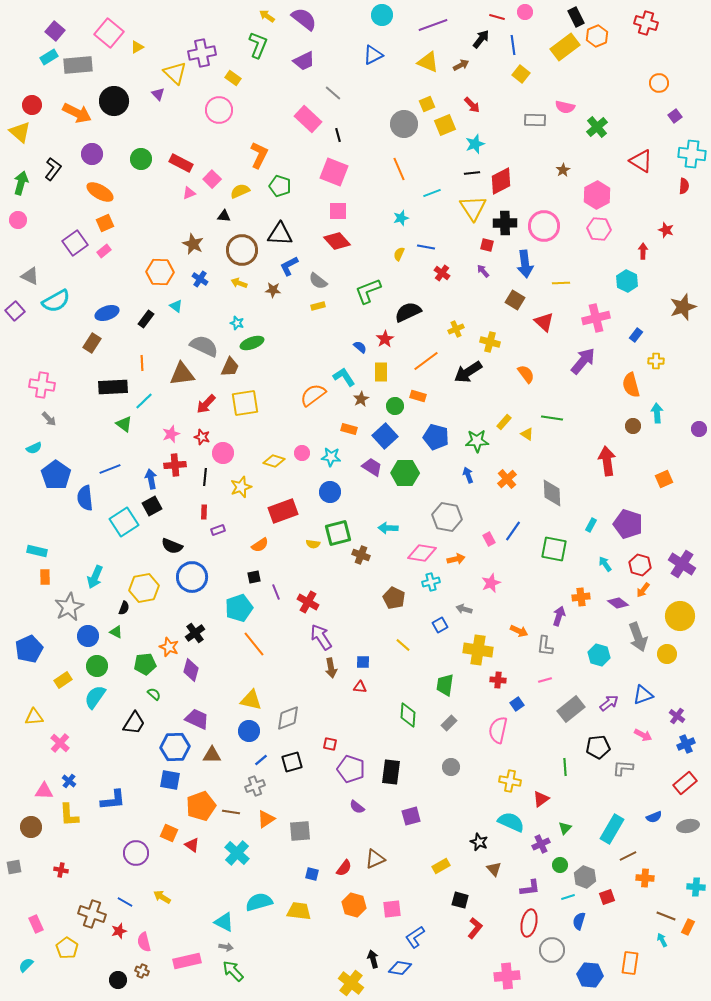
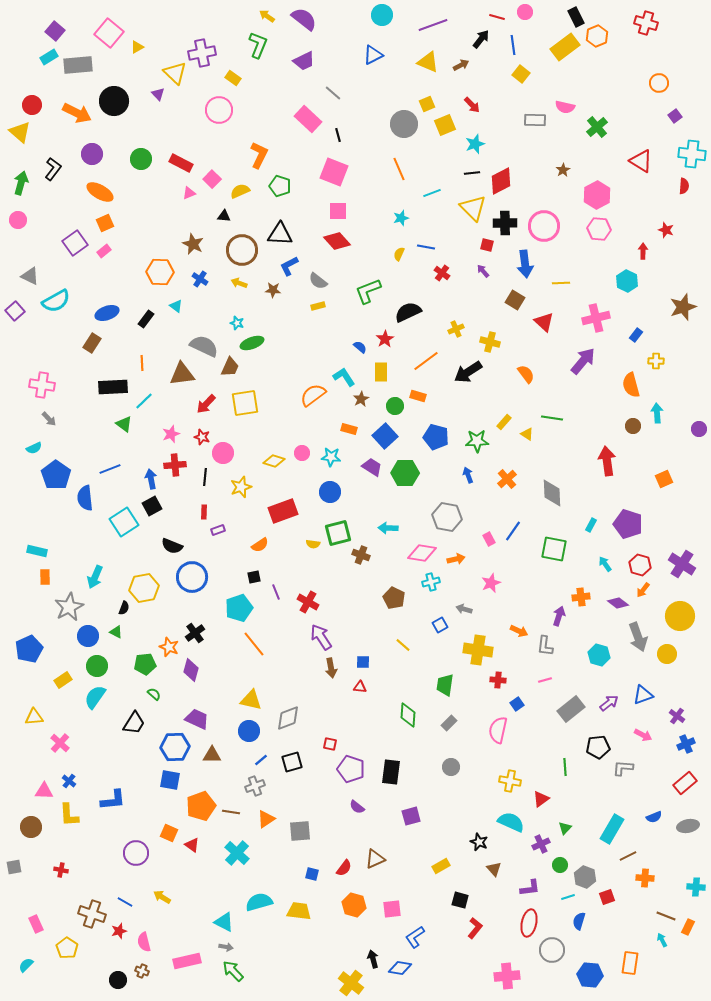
yellow triangle at (473, 208): rotated 12 degrees counterclockwise
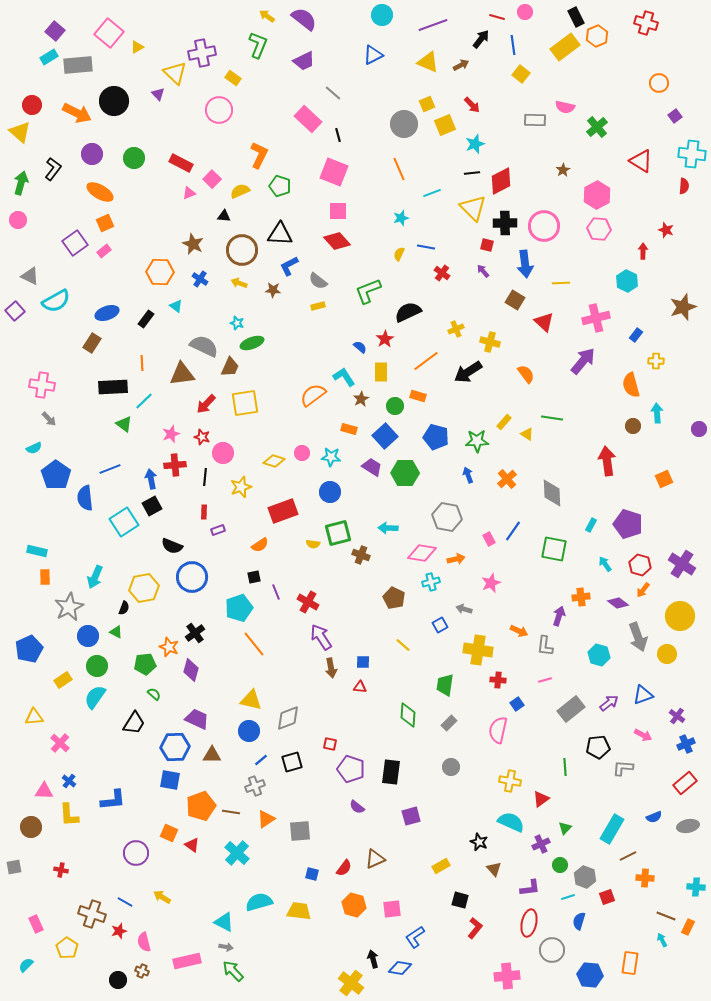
green circle at (141, 159): moved 7 px left, 1 px up
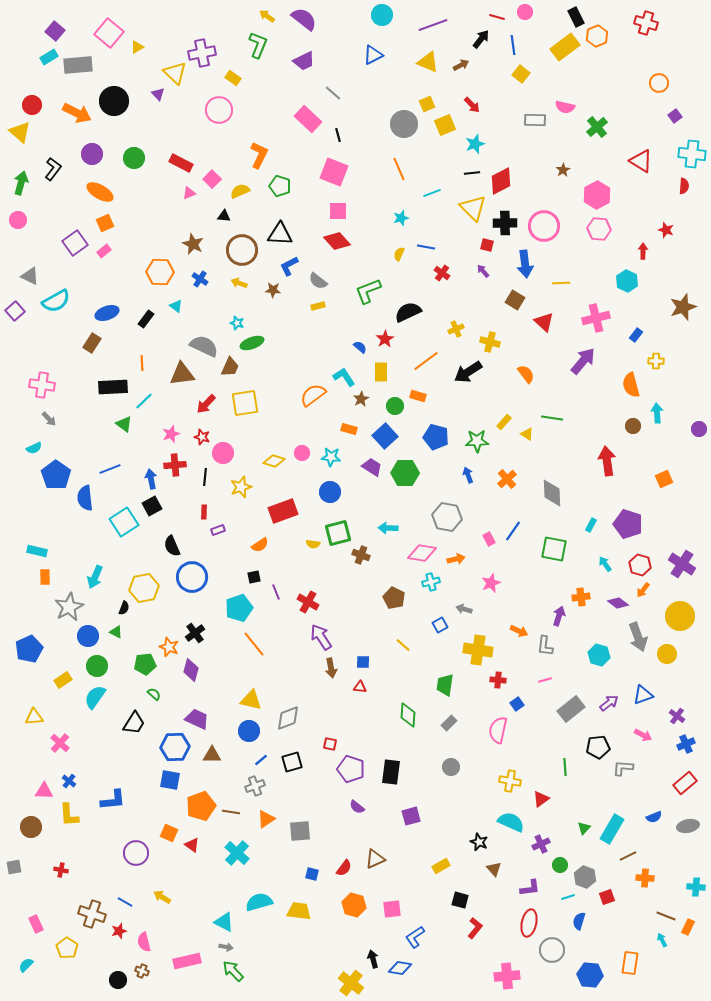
black semicircle at (172, 546): rotated 45 degrees clockwise
green triangle at (565, 828): moved 19 px right
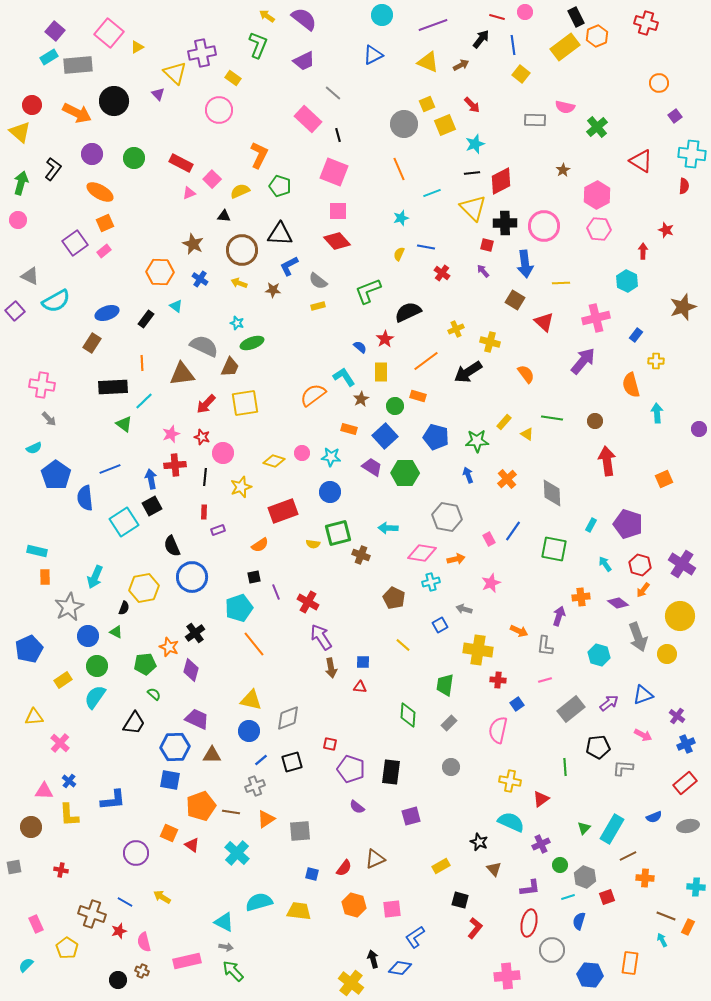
brown circle at (633, 426): moved 38 px left, 5 px up
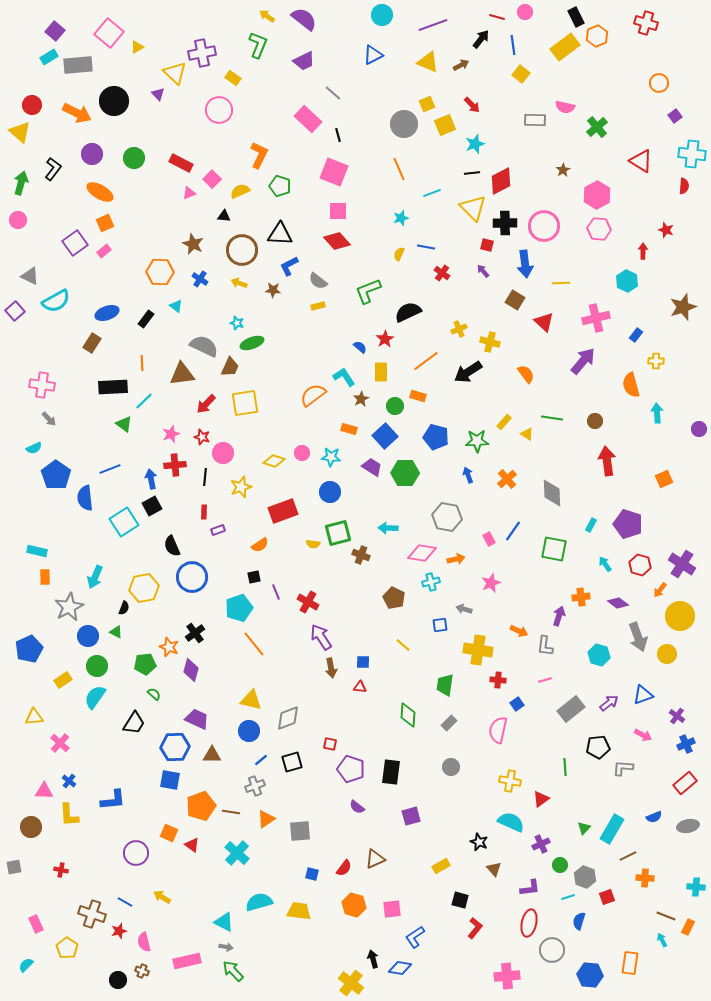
yellow cross at (456, 329): moved 3 px right
orange arrow at (643, 590): moved 17 px right
blue square at (440, 625): rotated 21 degrees clockwise
